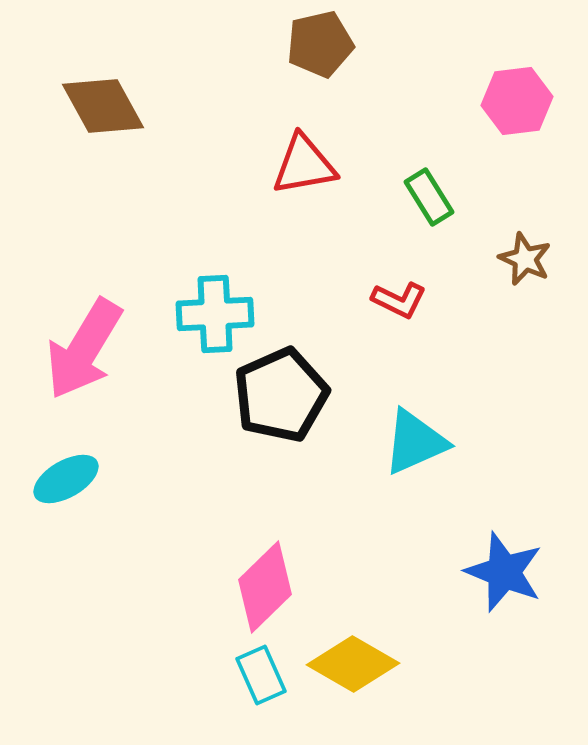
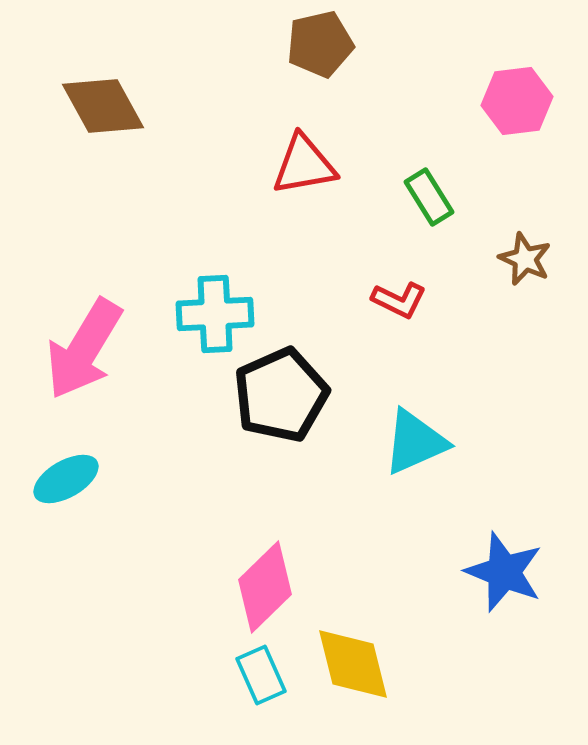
yellow diamond: rotated 46 degrees clockwise
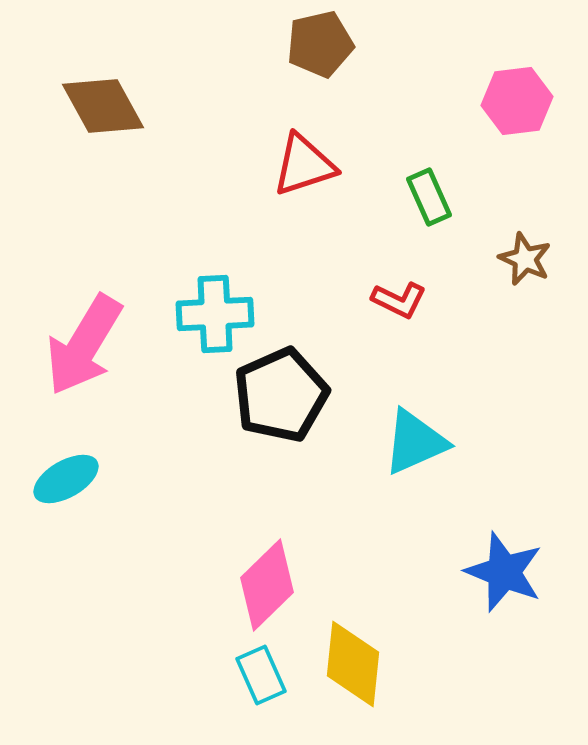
red triangle: rotated 8 degrees counterclockwise
green rectangle: rotated 8 degrees clockwise
pink arrow: moved 4 px up
pink diamond: moved 2 px right, 2 px up
yellow diamond: rotated 20 degrees clockwise
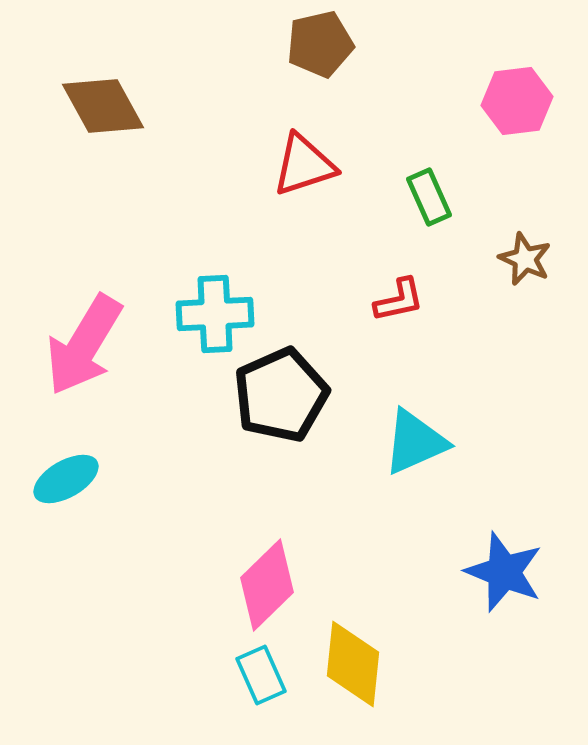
red L-shape: rotated 38 degrees counterclockwise
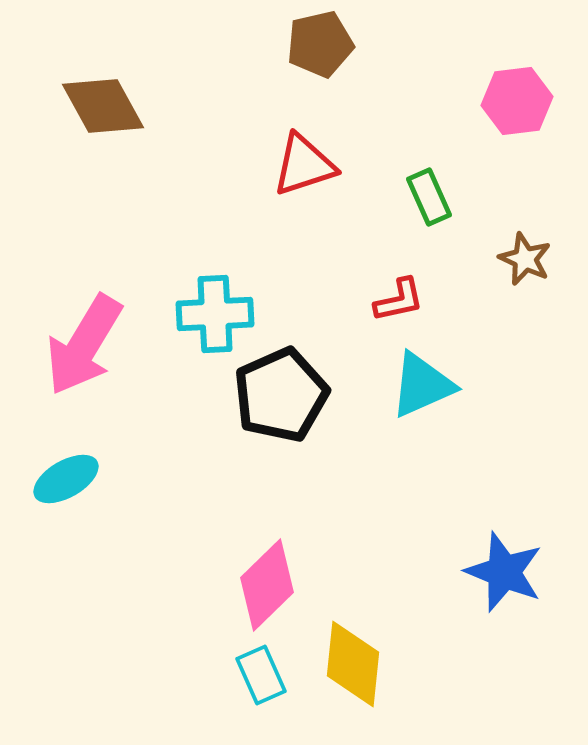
cyan triangle: moved 7 px right, 57 px up
